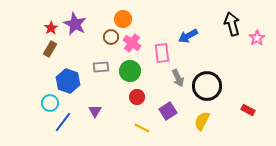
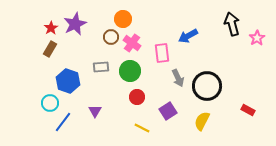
purple star: rotated 20 degrees clockwise
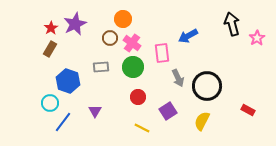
brown circle: moved 1 px left, 1 px down
green circle: moved 3 px right, 4 px up
red circle: moved 1 px right
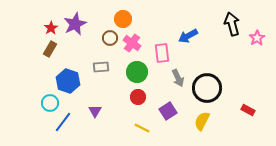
green circle: moved 4 px right, 5 px down
black circle: moved 2 px down
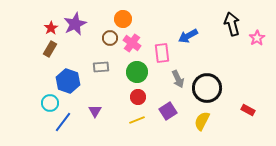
gray arrow: moved 1 px down
yellow line: moved 5 px left, 8 px up; rotated 49 degrees counterclockwise
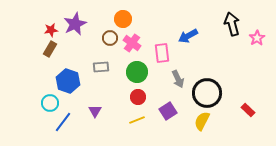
red star: moved 2 px down; rotated 24 degrees clockwise
black circle: moved 5 px down
red rectangle: rotated 16 degrees clockwise
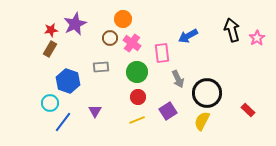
black arrow: moved 6 px down
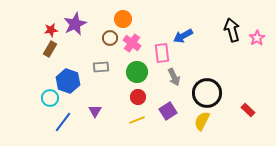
blue arrow: moved 5 px left
gray arrow: moved 4 px left, 2 px up
cyan circle: moved 5 px up
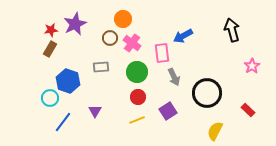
pink star: moved 5 px left, 28 px down
yellow semicircle: moved 13 px right, 10 px down
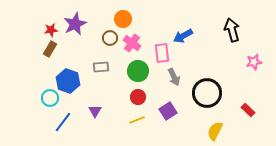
pink star: moved 2 px right, 4 px up; rotated 21 degrees clockwise
green circle: moved 1 px right, 1 px up
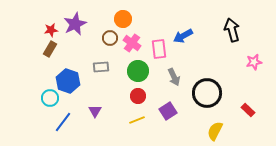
pink rectangle: moved 3 px left, 4 px up
red circle: moved 1 px up
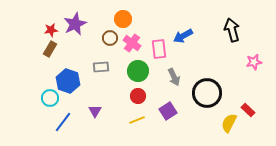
yellow semicircle: moved 14 px right, 8 px up
